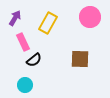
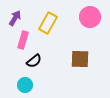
pink rectangle: moved 2 px up; rotated 42 degrees clockwise
black semicircle: moved 1 px down
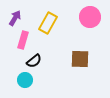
cyan circle: moved 5 px up
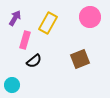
pink rectangle: moved 2 px right
brown square: rotated 24 degrees counterclockwise
cyan circle: moved 13 px left, 5 px down
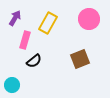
pink circle: moved 1 px left, 2 px down
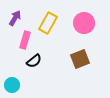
pink circle: moved 5 px left, 4 px down
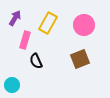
pink circle: moved 2 px down
black semicircle: moved 2 px right; rotated 105 degrees clockwise
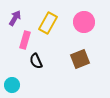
pink circle: moved 3 px up
